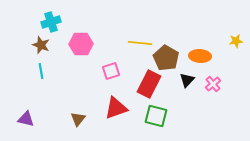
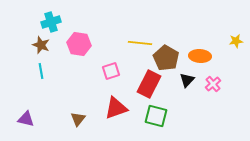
pink hexagon: moved 2 px left; rotated 10 degrees clockwise
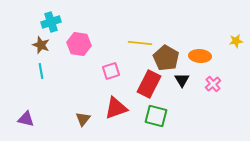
black triangle: moved 5 px left; rotated 14 degrees counterclockwise
brown triangle: moved 5 px right
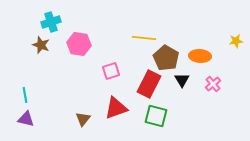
yellow line: moved 4 px right, 5 px up
cyan line: moved 16 px left, 24 px down
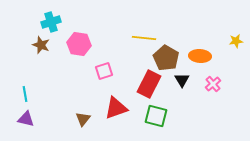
pink square: moved 7 px left
cyan line: moved 1 px up
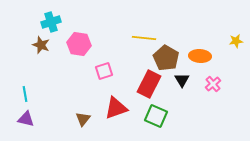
green square: rotated 10 degrees clockwise
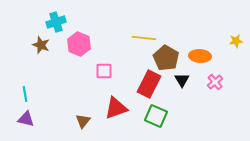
cyan cross: moved 5 px right
pink hexagon: rotated 15 degrees clockwise
pink square: rotated 18 degrees clockwise
pink cross: moved 2 px right, 2 px up
brown triangle: moved 2 px down
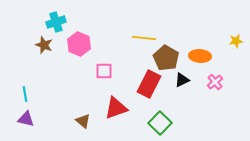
brown star: moved 3 px right
black triangle: rotated 35 degrees clockwise
green square: moved 4 px right, 7 px down; rotated 20 degrees clockwise
brown triangle: rotated 28 degrees counterclockwise
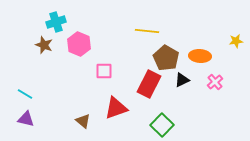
yellow line: moved 3 px right, 7 px up
cyan line: rotated 49 degrees counterclockwise
green square: moved 2 px right, 2 px down
